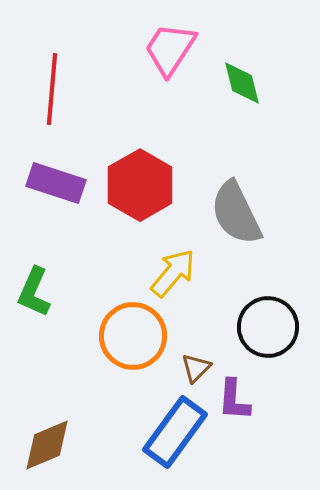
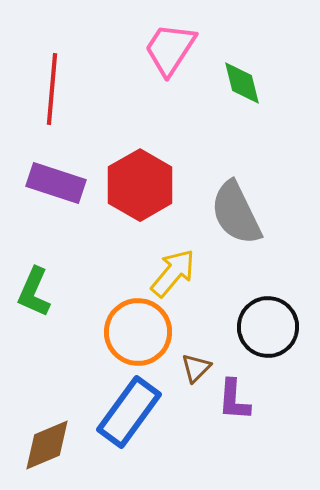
orange circle: moved 5 px right, 4 px up
blue rectangle: moved 46 px left, 20 px up
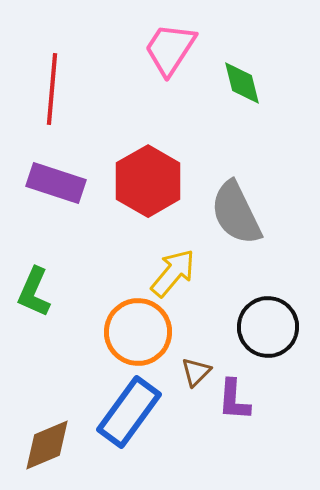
red hexagon: moved 8 px right, 4 px up
brown triangle: moved 4 px down
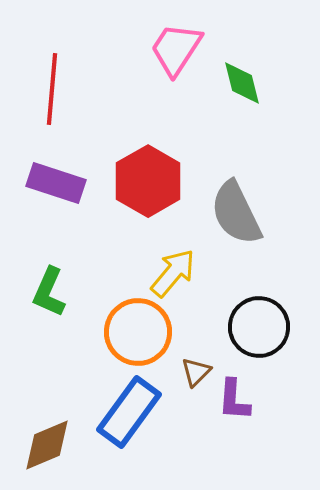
pink trapezoid: moved 6 px right
green L-shape: moved 15 px right
black circle: moved 9 px left
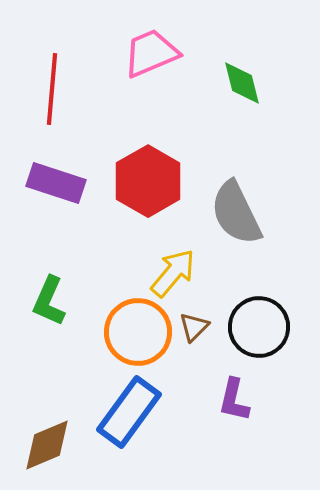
pink trapezoid: moved 25 px left, 4 px down; rotated 34 degrees clockwise
green L-shape: moved 9 px down
brown triangle: moved 2 px left, 45 px up
purple L-shape: rotated 9 degrees clockwise
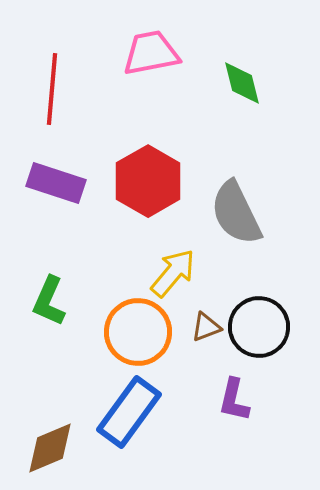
pink trapezoid: rotated 12 degrees clockwise
brown triangle: moved 12 px right; rotated 24 degrees clockwise
brown diamond: moved 3 px right, 3 px down
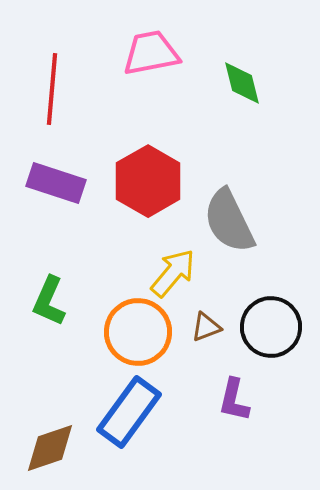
gray semicircle: moved 7 px left, 8 px down
black circle: moved 12 px right
brown diamond: rotated 4 degrees clockwise
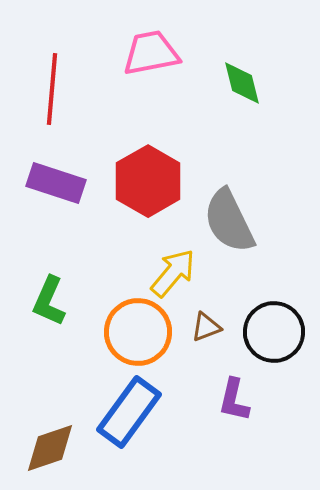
black circle: moved 3 px right, 5 px down
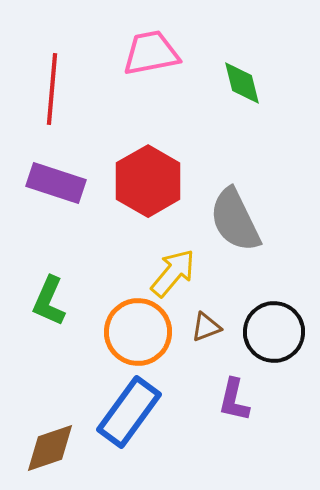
gray semicircle: moved 6 px right, 1 px up
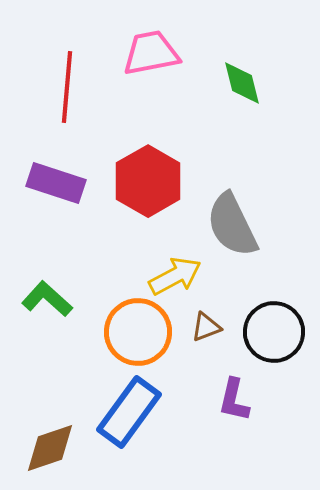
red line: moved 15 px right, 2 px up
gray semicircle: moved 3 px left, 5 px down
yellow arrow: moved 2 px right, 3 px down; rotated 22 degrees clockwise
green L-shape: moved 2 px left, 2 px up; rotated 108 degrees clockwise
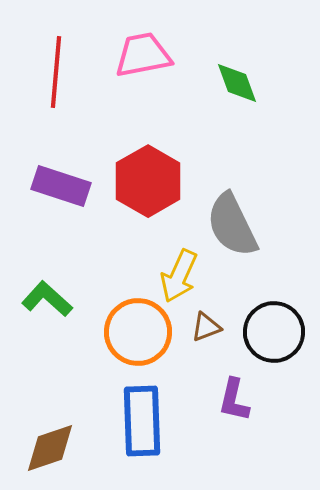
pink trapezoid: moved 8 px left, 2 px down
green diamond: moved 5 px left; rotated 6 degrees counterclockwise
red line: moved 11 px left, 15 px up
purple rectangle: moved 5 px right, 3 px down
yellow arrow: moved 4 px right; rotated 142 degrees clockwise
blue rectangle: moved 13 px right, 9 px down; rotated 38 degrees counterclockwise
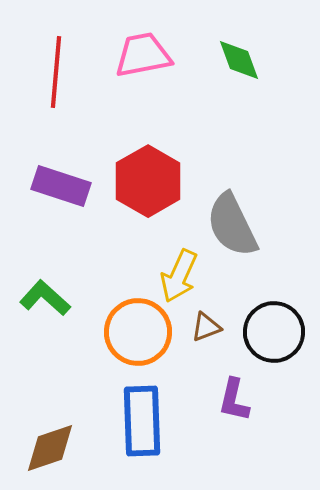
green diamond: moved 2 px right, 23 px up
green L-shape: moved 2 px left, 1 px up
